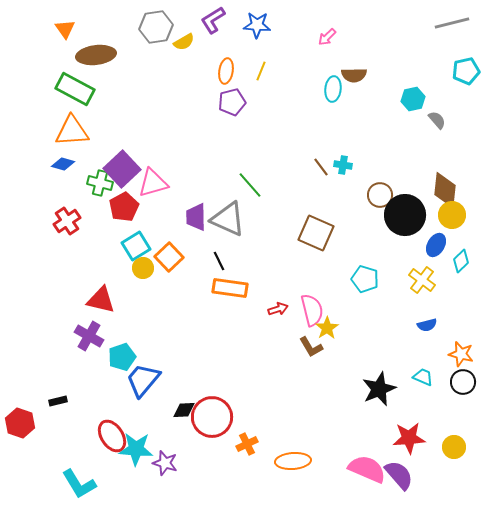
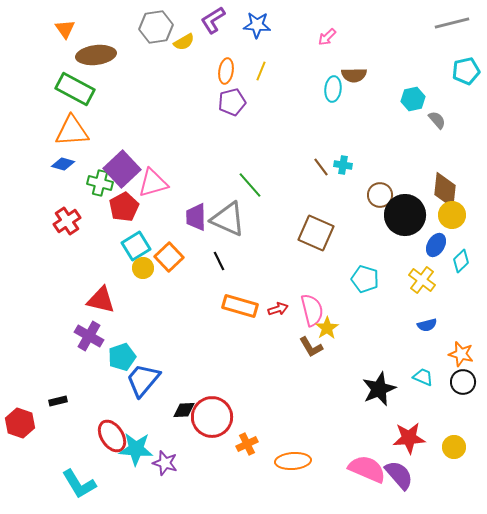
orange rectangle at (230, 288): moved 10 px right, 18 px down; rotated 8 degrees clockwise
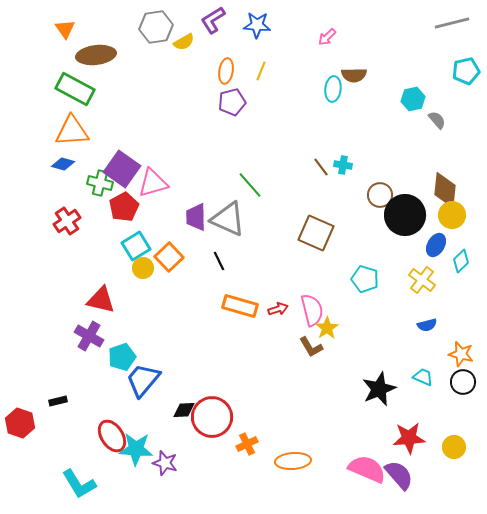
purple square at (122, 169): rotated 12 degrees counterclockwise
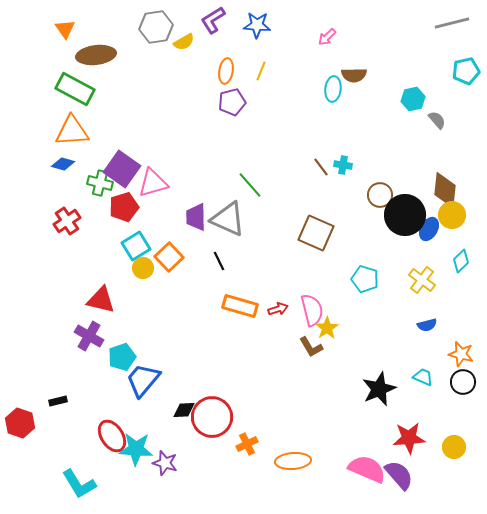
red pentagon at (124, 207): rotated 12 degrees clockwise
blue ellipse at (436, 245): moved 7 px left, 16 px up
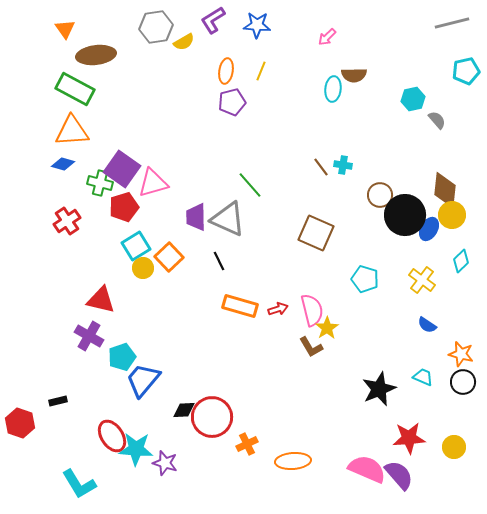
blue semicircle at (427, 325): rotated 48 degrees clockwise
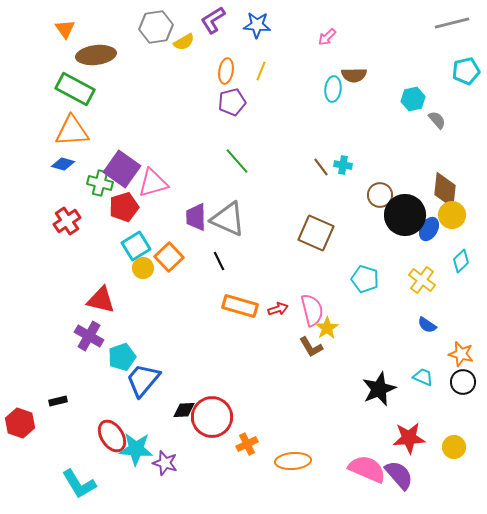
green line at (250, 185): moved 13 px left, 24 px up
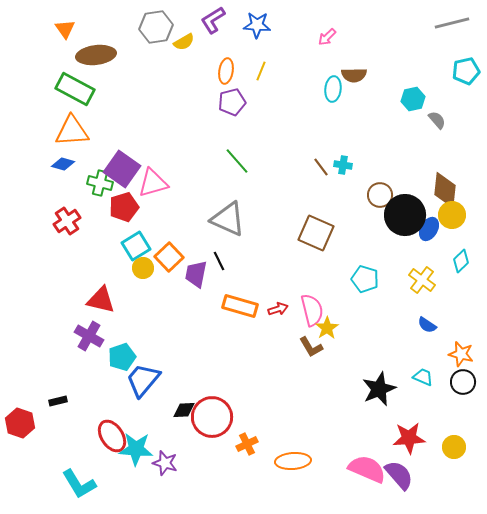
purple trapezoid at (196, 217): moved 57 px down; rotated 12 degrees clockwise
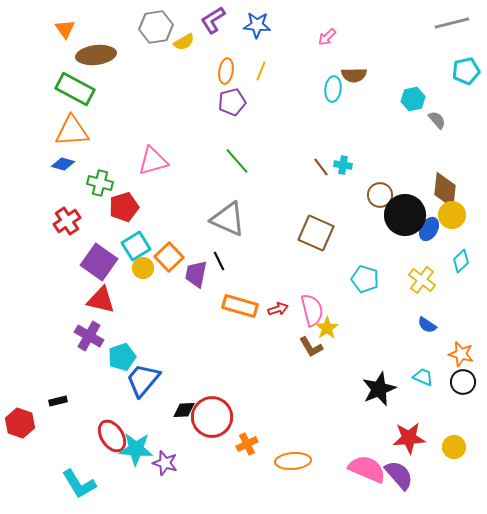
purple square at (122, 169): moved 23 px left, 93 px down
pink triangle at (153, 183): moved 22 px up
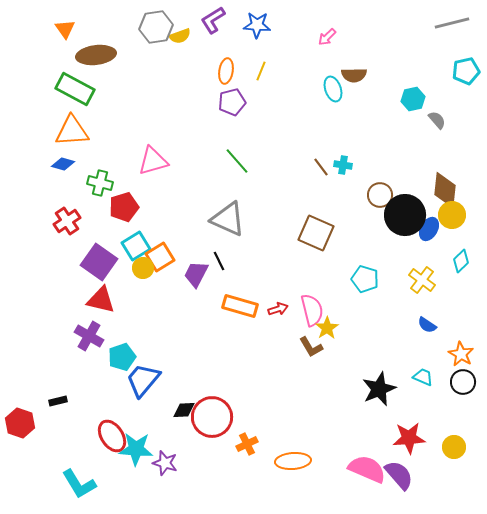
yellow semicircle at (184, 42): moved 4 px left, 6 px up; rotated 10 degrees clockwise
cyan ellipse at (333, 89): rotated 25 degrees counterclockwise
orange square at (169, 257): moved 9 px left; rotated 12 degrees clockwise
purple trapezoid at (196, 274): rotated 16 degrees clockwise
orange star at (461, 354): rotated 15 degrees clockwise
